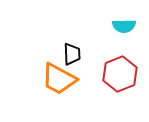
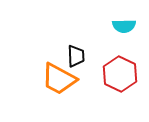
black trapezoid: moved 4 px right, 2 px down
red hexagon: rotated 12 degrees counterclockwise
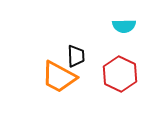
orange trapezoid: moved 2 px up
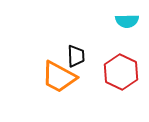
cyan semicircle: moved 3 px right, 5 px up
red hexagon: moved 1 px right, 2 px up
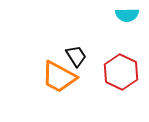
cyan semicircle: moved 6 px up
black trapezoid: rotated 30 degrees counterclockwise
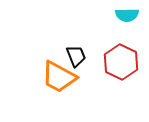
black trapezoid: rotated 10 degrees clockwise
red hexagon: moved 10 px up
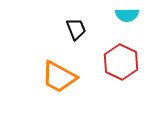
black trapezoid: moved 27 px up
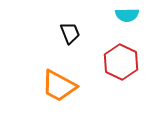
black trapezoid: moved 6 px left, 4 px down
orange trapezoid: moved 9 px down
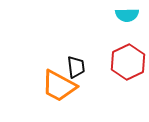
black trapezoid: moved 6 px right, 34 px down; rotated 15 degrees clockwise
red hexagon: moved 7 px right; rotated 8 degrees clockwise
